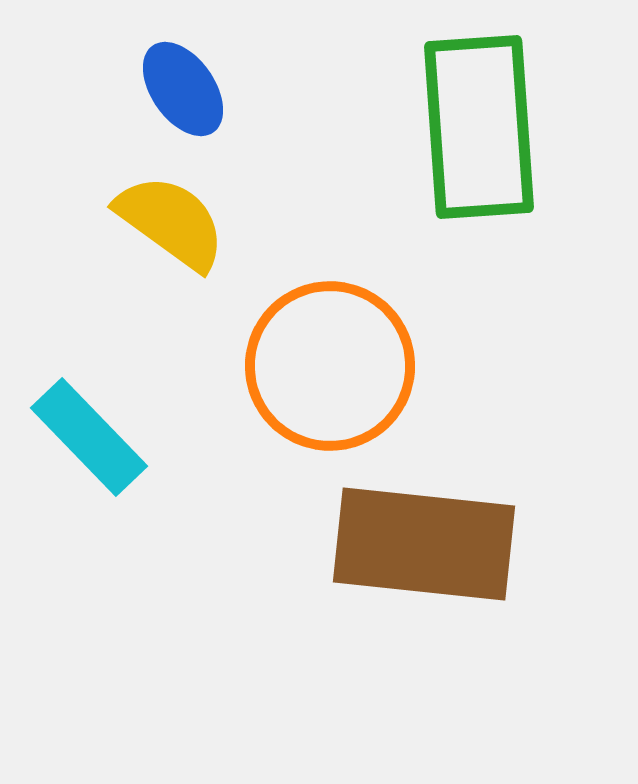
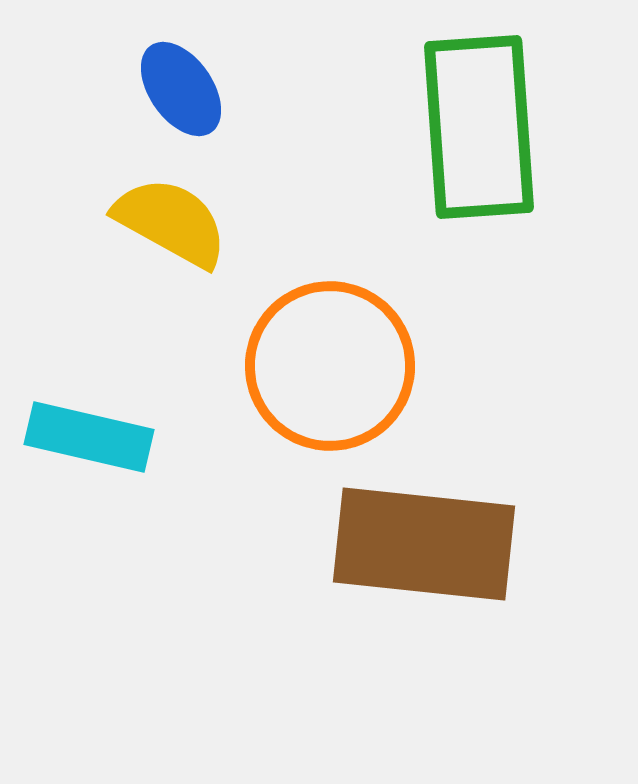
blue ellipse: moved 2 px left
yellow semicircle: rotated 7 degrees counterclockwise
cyan rectangle: rotated 33 degrees counterclockwise
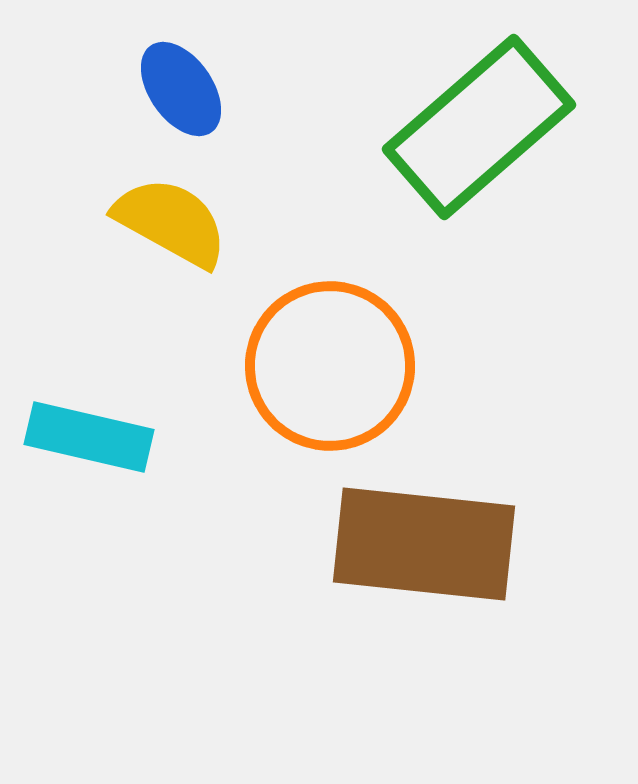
green rectangle: rotated 53 degrees clockwise
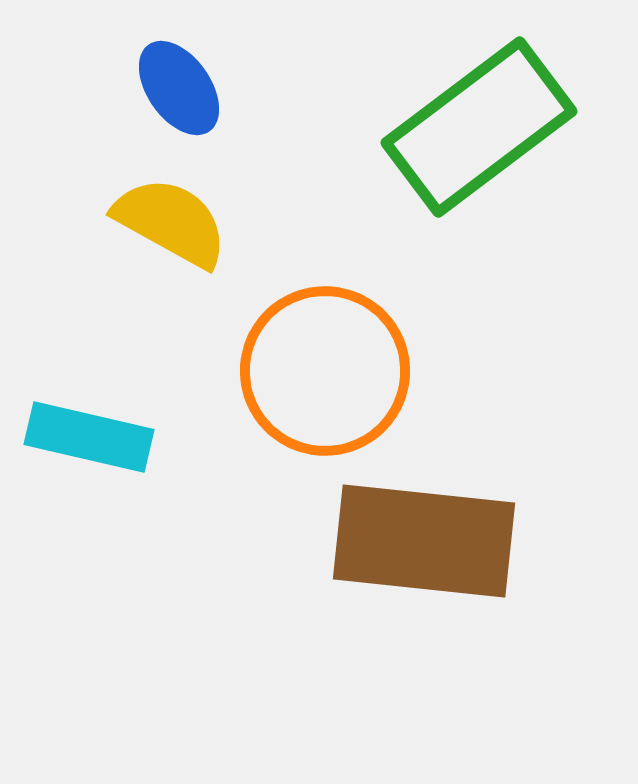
blue ellipse: moved 2 px left, 1 px up
green rectangle: rotated 4 degrees clockwise
orange circle: moved 5 px left, 5 px down
brown rectangle: moved 3 px up
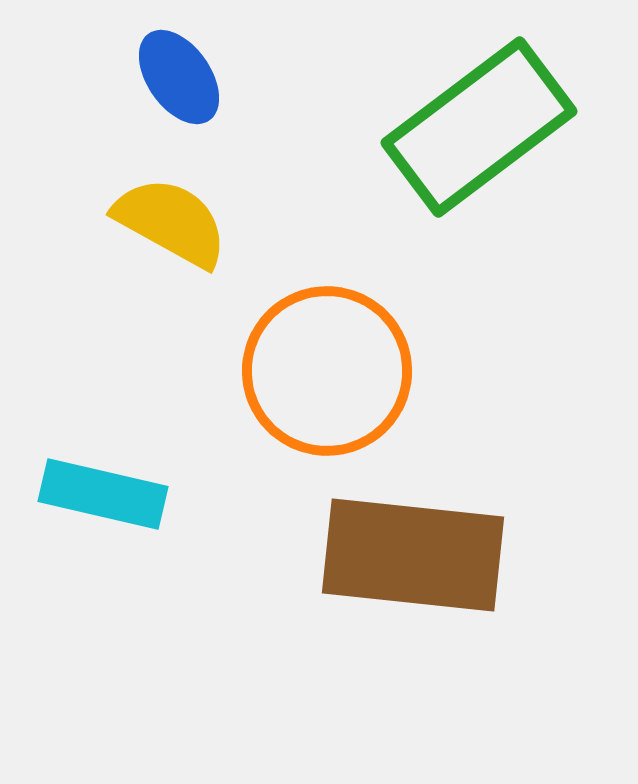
blue ellipse: moved 11 px up
orange circle: moved 2 px right
cyan rectangle: moved 14 px right, 57 px down
brown rectangle: moved 11 px left, 14 px down
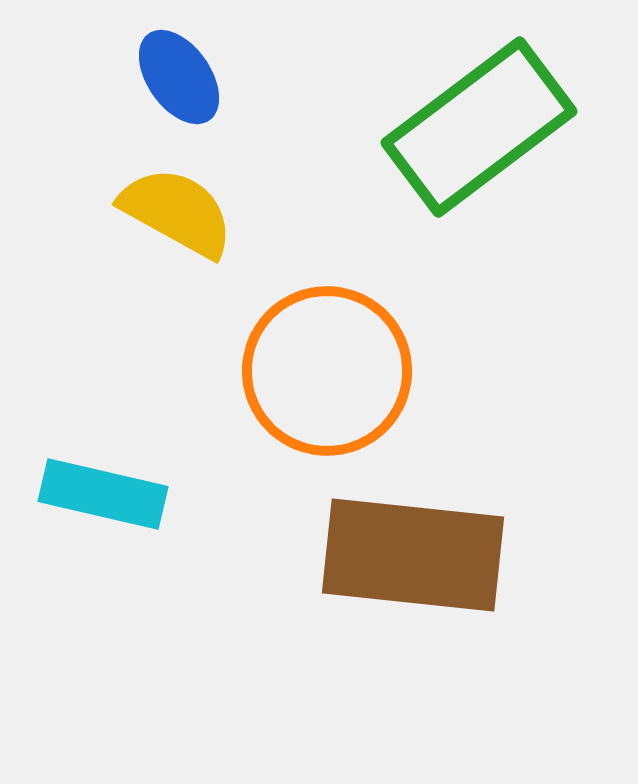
yellow semicircle: moved 6 px right, 10 px up
